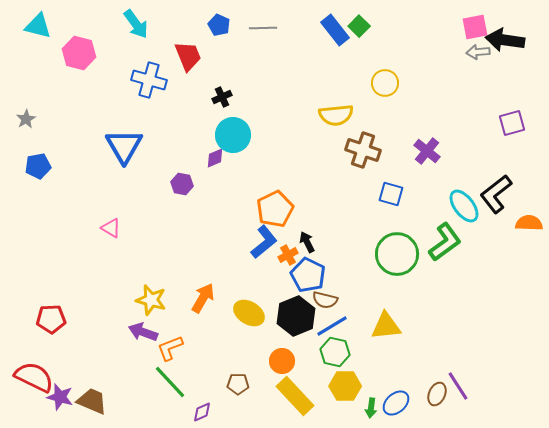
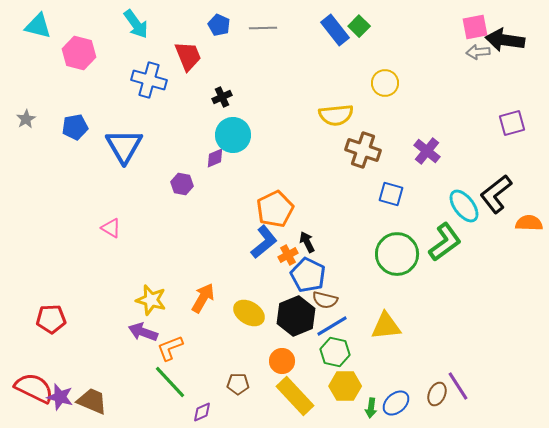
blue pentagon at (38, 166): moved 37 px right, 39 px up
red semicircle at (34, 377): moved 11 px down
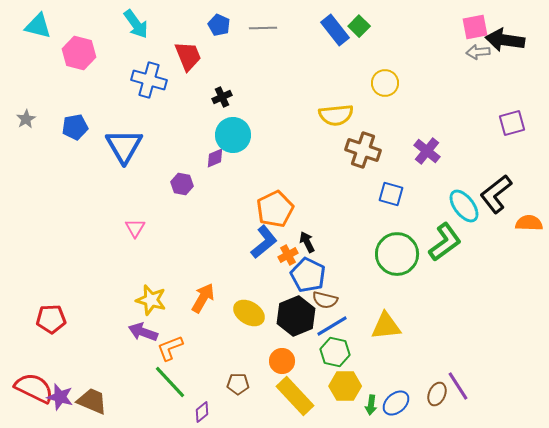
pink triangle at (111, 228): moved 24 px right; rotated 30 degrees clockwise
green arrow at (371, 408): moved 3 px up
purple diamond at (202, 412): rotated 15 degrees counterclockwise
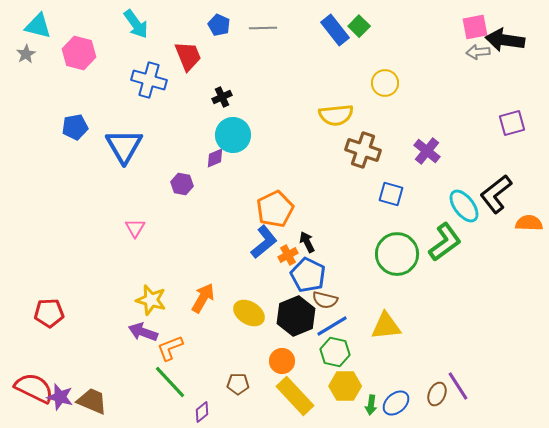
gray star at (26, 119): moved 65 px up
red pentagon at (51, 319): moved 2 px left, 6 px up
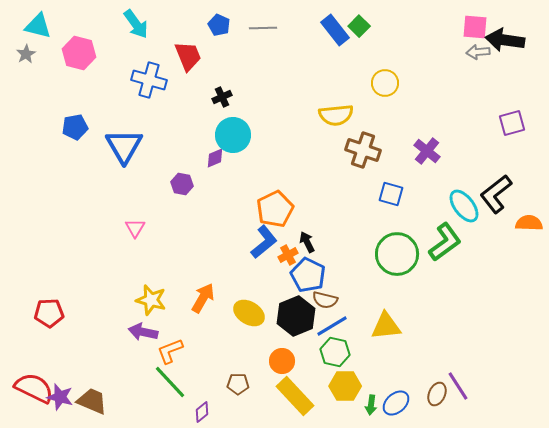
pink square at (475, 27): rotated 16 degrees clockwise
purple arrow at (143, 332): rotated 8 degrees counterclockwise
orange L-shape at (170, 348): moved 3 px down
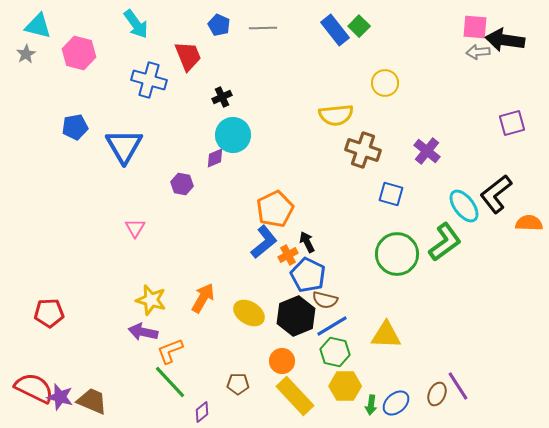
yellow triangle at (386, 326): moved 9 px down; rotated 8 degrees clockwise
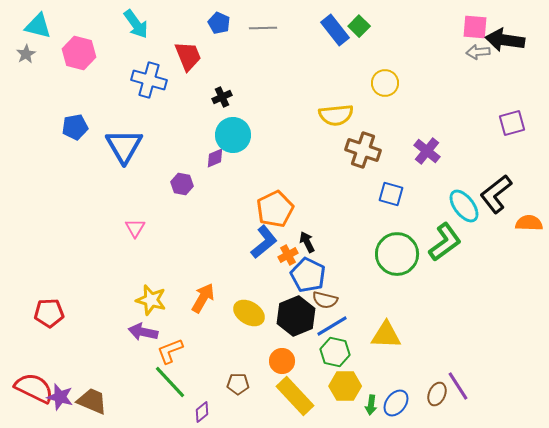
blue pentagon at (219, 25): moved 2 px up
blue ellipse at (396, 403): rotated 12 degrees counterclockwise
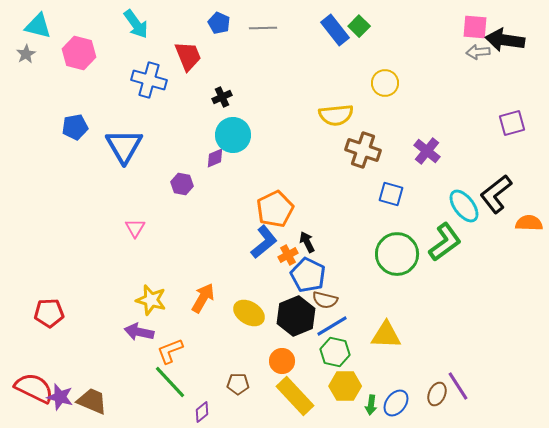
purple arrow at (143, 332): moved 4 px left
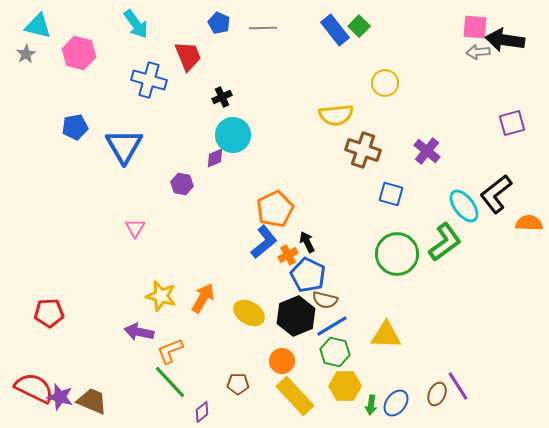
yellow star at (151, 300): moved 10 px right, 4 px up
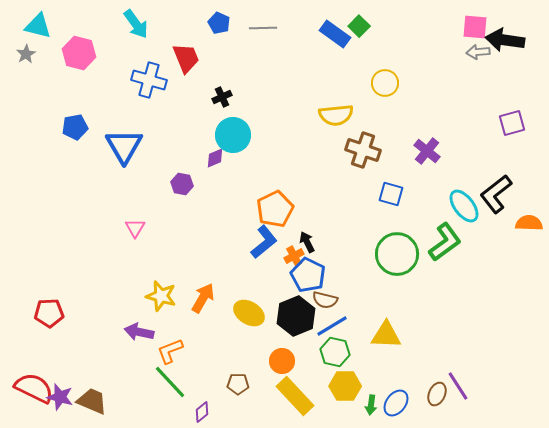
blue rectangle at (335, 30): moved 4 px down; rotated 16 degrees counterclockwise
red trapezoid at (188, 56): moved 2 px left, 2 px down
orange cross at (288, 255): moved 6 px right, 1 px down
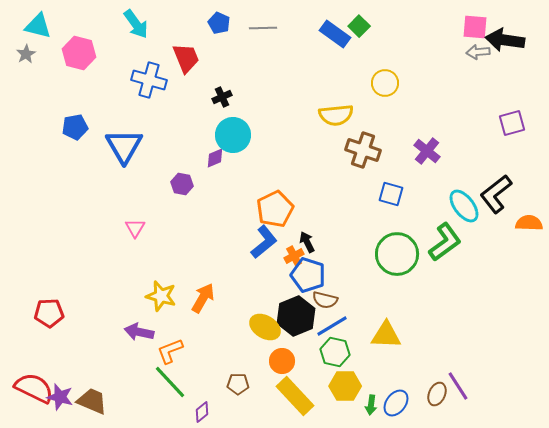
blue pentagon at (308, 275): rotated 8 degrees counterclockwise
yellow ellipse at (249, 313): moved 16 px right, 14 px down
